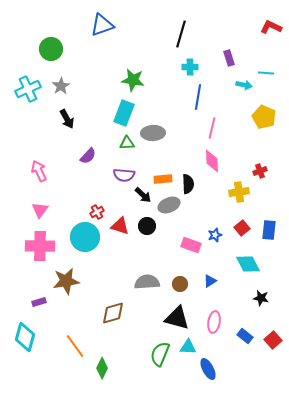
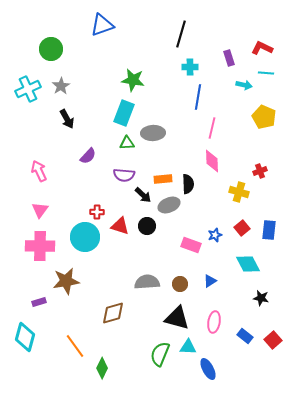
red L-shape at (271, 27): moved 9 px left, 21 px down
yellow cross at (239, 192): rotated 24 degrees clockwise
red cross at (97, 212): rotated 32 degrees clockwise
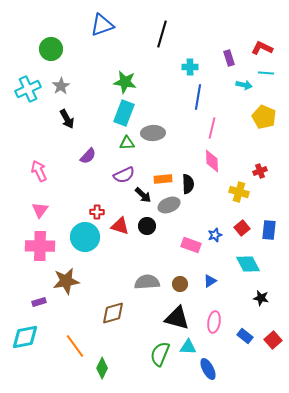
black line at (181, 34): moved 19 px left
green star at (133, 80): moved 8 px left, 2 px down
purple semicircle at (124, 175): rotated 30 degrees counterclockwise
cyan diamond at (25, 337): rotated 64 degrees clockwise
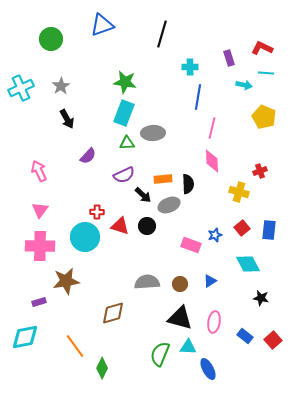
green circle at (51, 49): moved 10 px up
cyan cross at (28, 89): moved 7 px left, 1 px up
black triangle at (177, 318): moved 3 px right
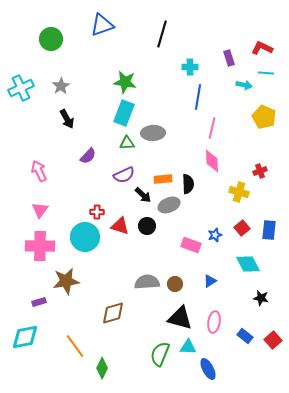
brown circle at (180, 284): moved 5 px left
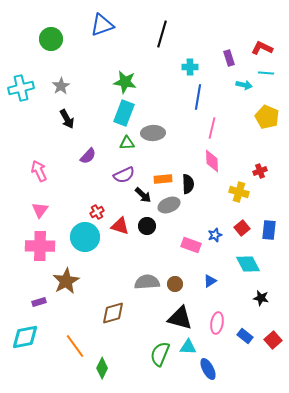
cyan cross at (21, 88): rotated 10 degrees clockwise
yellow pentagon at (264, 117): moved 3 px right
red cross at (97, 212): rotated 32 degrees counterclockwise
brown star at (66, 281): rotated 20 degrees counterclockwise
pink ellipse at (214, 322): moved 3 px right, 1 px down
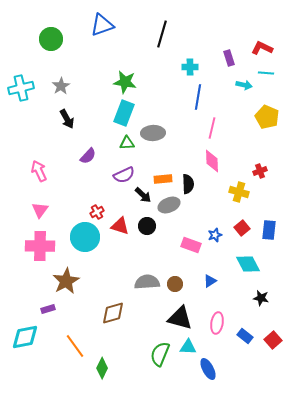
purple rectangle at (39, 302): moved 9 px right, 7 px down
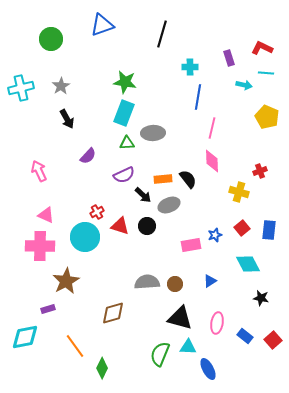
black semicircle at (188, 184): moved 5 px up; rotated 36 degrees counterclockwise
pink triangle at (40, 210): moved 6 px right, 5 px down; rotated 42 degrees counterclockwise
pink rectangle at (191, 245): rotated 30 degrees counterclockwise
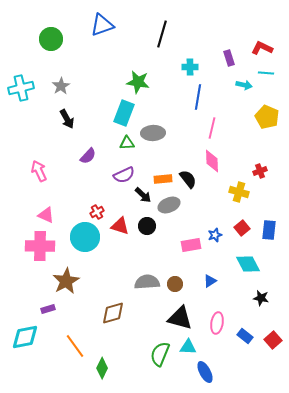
green star at (125, 82): moved 13 px right
blue ellipse at (208, 369): moved 3 px left, 3 px down
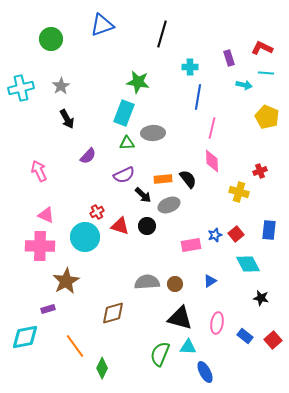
red square at (242, 228): moved 6 px left, 6 px down
